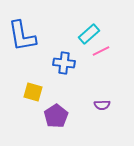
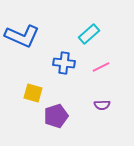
blue L-shape: rotated 56 degrees counterclockwise
pink line: moved 16 px down
yellow square: moved 1 px down
purple pentagon: rotated 15 degrees clockwise
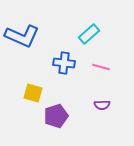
pink line: rotated 42 degrees clockwise
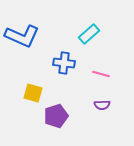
pink line: moved 7 px down
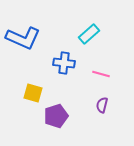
blue L-shape: moved 1 px right, 2 px down
purple semicircle: rotated 105 degrees clockwise
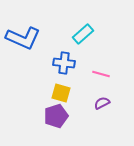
cyan rectangle: moved 6 px left
yellow square: moved 28 px right
purple semicircle: moved 2 px up; rotated 49 degrees clockwise
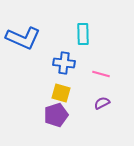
cyan rectangle: rotated 50 degrees counterclockwise
purple pentagon: moved 1 px up
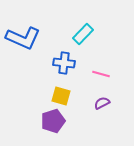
cyan rectangle: rotated 45 degrees clockwise
yellow square: moved 3 px down
purple pentagon: moved 3 px left, 6 px down
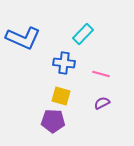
purple pentagon: rotated 20 degrees clockwise
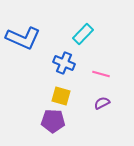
blue cross: rotated 15 degrees clockwise
